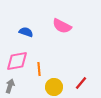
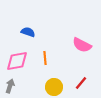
pink semicircle: moved 20 px right, 19 px down
blue semicircle: moved 2 px right
orange line: moved 6 px right, 11 px up
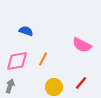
blue semicircle: moved 2 px left, 1 px up
orange line: moved 2 px left, 1 px down; rotated 32 degrees clockwise
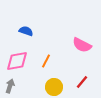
orange line: moved 3 px right, 2 px down
red line: moved 1 px right, 1 px up
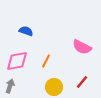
pink semicircle: moved 2 px down
